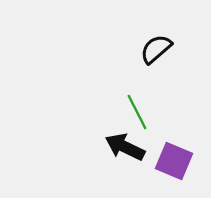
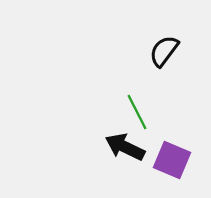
black semicircle: moved 8 px right, 2 px down; rotated 12 degrees counterclockwise
purple square: moved 2 px left, 1 px up
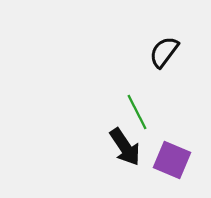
black semicircle: moved 1 px down
black arrow: rotated 150 degrees counterclockwise
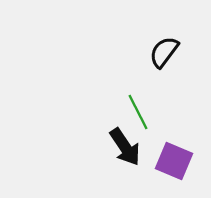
green line: moved 1 px right
purple square: moved 2 px right, 1 px down
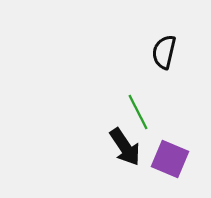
black semicircle: rotated 24 degrees counterclockwise
purple square: moved 4 px left, 2 px up
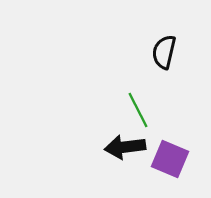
green line: moved 2 px up
black arrow: rotated 117 degrees clockwise
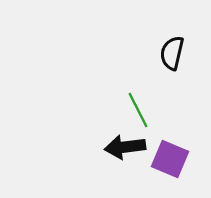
black semicircle: moved 8 px right, 1 px down
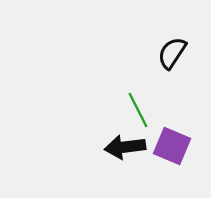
black semicircle: rotated 20 degrees clockwise
purple square: moved 2 px right, 13 px up
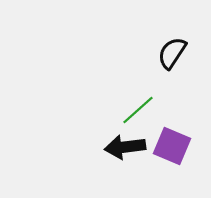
green line: rotated 75 degrees clockwise
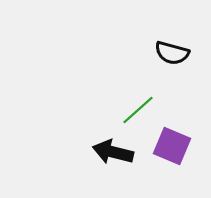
black semicircle: rotated 108 degrees counterclockwise
black arrow: moved 12 px left, 5 px down; rotated 21 degrees clockwise
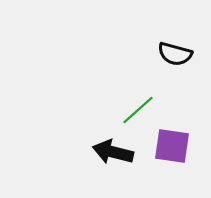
black semicircle: moved 3 px right, 1 px down
purple square: rotated 15 degrees counterclockwise
